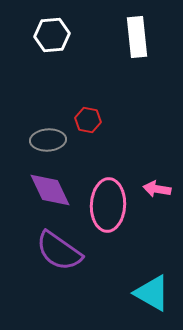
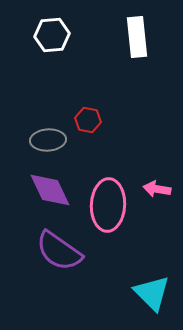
cyan triangle: rotated 15 degrees clockwise
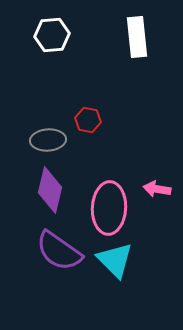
purple diamond: rotated 39 degrees clockwise
pink ellipse: moved 1 px right, 3 px down
cyan triangle: moved 37 px left, 33 px up
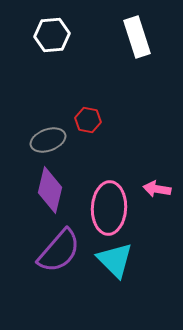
white rectangle: rotated 12 degrees counterclockwise
gray ellipse: rotated 16 degrees counterclockwise
purple semicircle: rotated 84 degrees counterclockwise
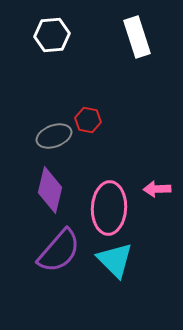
gray ellipse: moved 6 px right, 4 px up
pink arrow: rotated 12 degrees counterclockwise
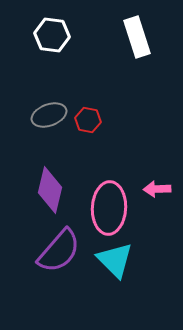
white hexagon: rotated 12 degrees clockwise
gray ellipse: moved 5 px left, 21 px up
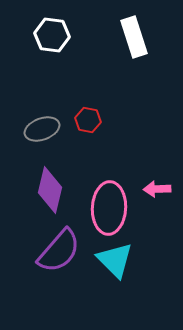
white rectangle: moved 3 px left
gray ellipse: moved 7 px left, 14 px down
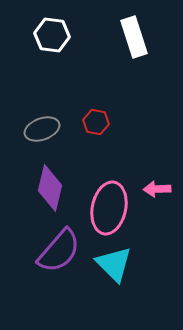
red hexagon: moved 8 px right, 2 px down
purple diamond: moved 2 px up
pink ellipse: rotated 9 degrees clockwise
cyan triangle: moved 1 px left, 4 px down
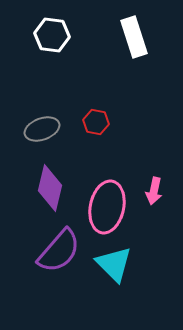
pink arrow: moved 3 px left, 2 px down; rotated 76 degrees counterclockwise
pink ellipse: moved 2 px left, 1 px up
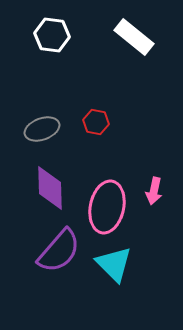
white rectangle: rotated 33 degrees counterclockwise
purple diamond: rotated 15 degrees counterclockwise
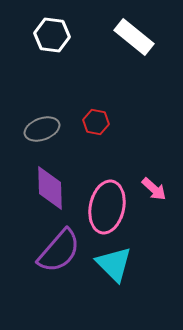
pink arrow: moved 2 px up; rotated 60 degrees counterclockwise
